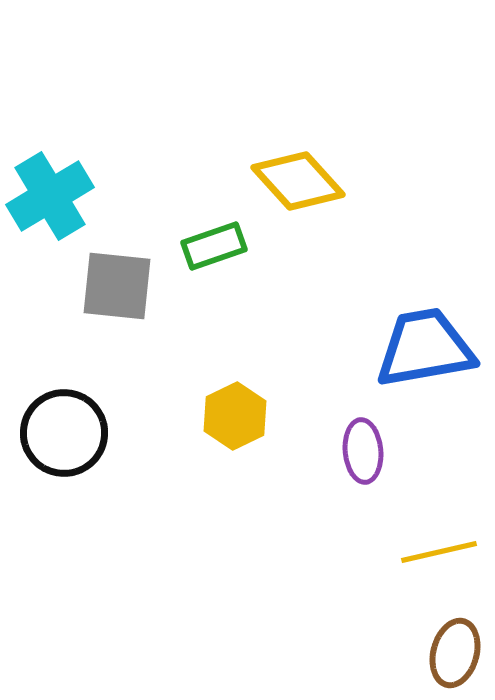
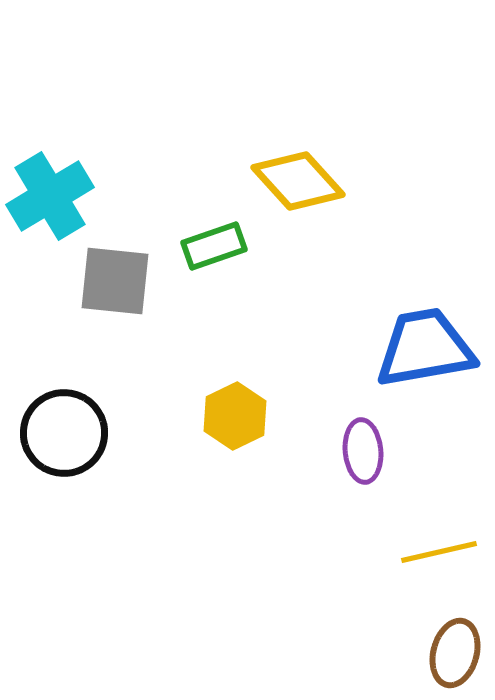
gray square: moved 2 px left, 5 px up
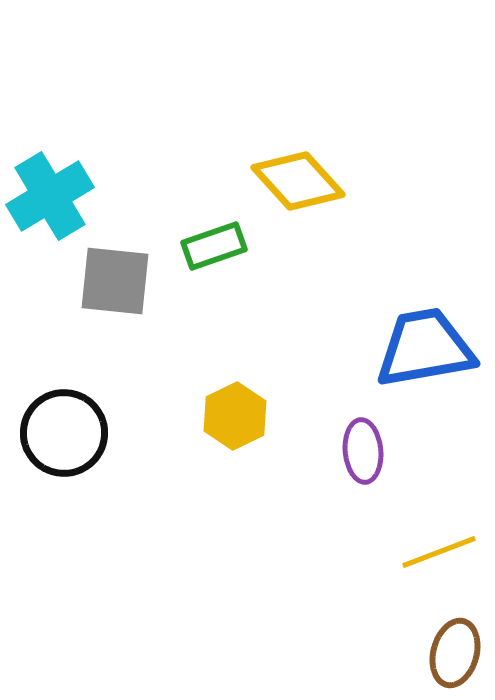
yellow line: rotated 8 degrees counterclockwise
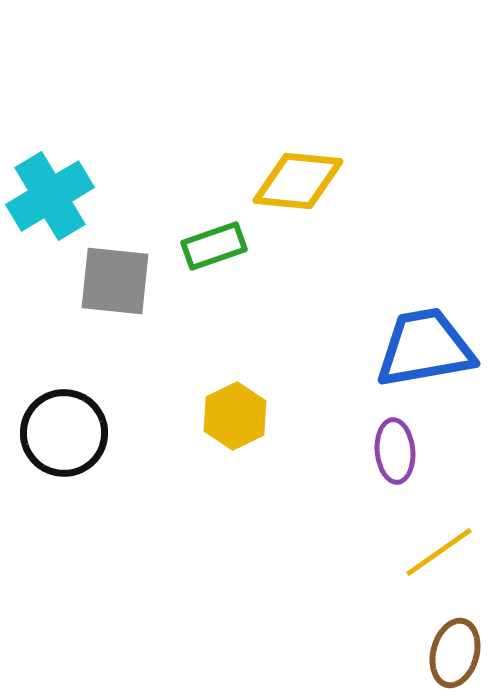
yellow diamond: rotated 42 degrees counterclockwise
purple ellipse: moved 32 px right
yellow line: rotated 14 degrees counterclockwise
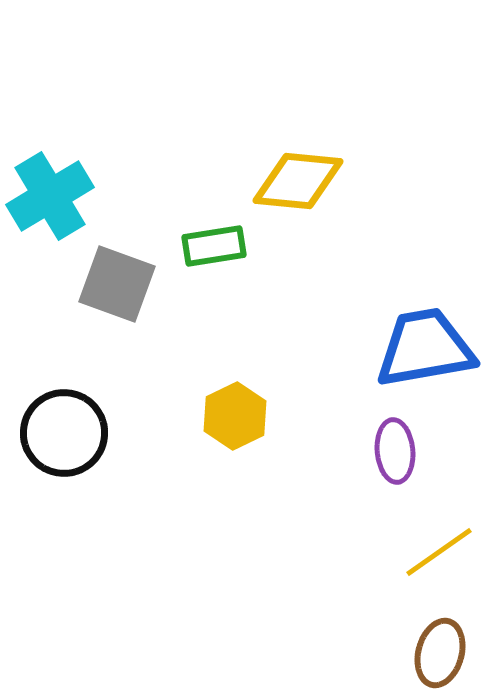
green rectangle: rotated 10 degrees clockwise
gray square: moved 2 px right, 3 px down; rotated 14 degrees clockwise
brown ellipse: moved 15 px left
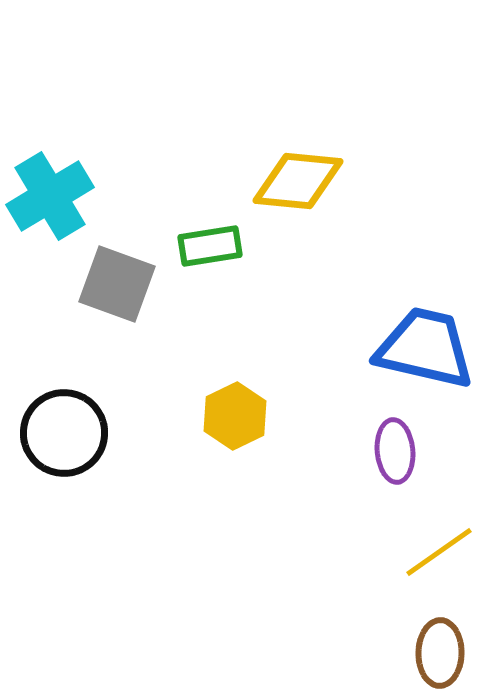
green rectangle: moved 4 px left
blue trapezoid: rotated 23 degrees clockwise
brown ellipse: rotated 14 degrees counterclockwise
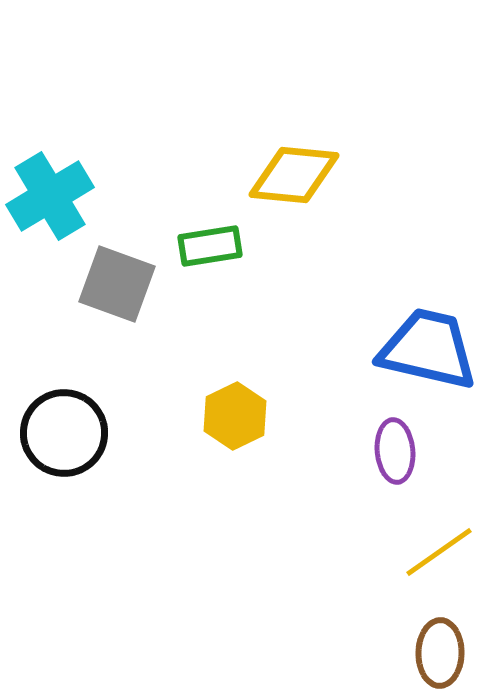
yellow diamond: moved 4 px left, 6 px up
blue trapezoid: moved 3 px right, 1 px down
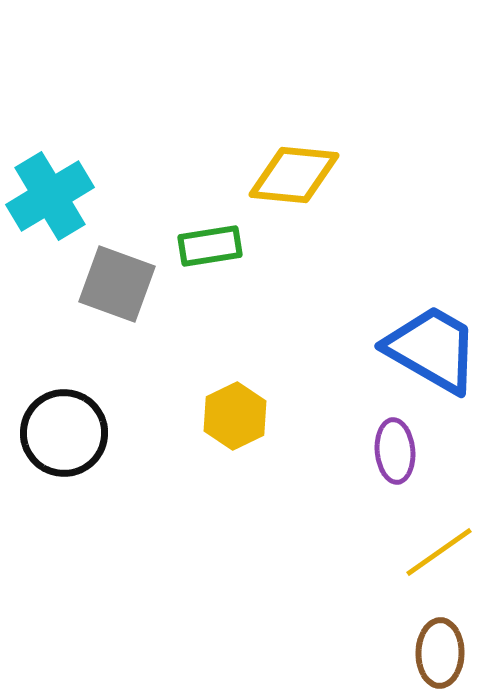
blue trapezoid: moved 4 px right; rotated 17 degrees clockwise
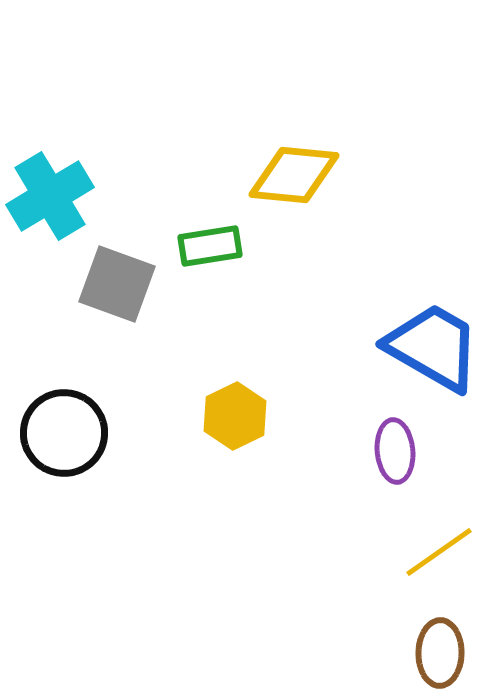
blue trapezoid: moved 1 px right, 2 px up
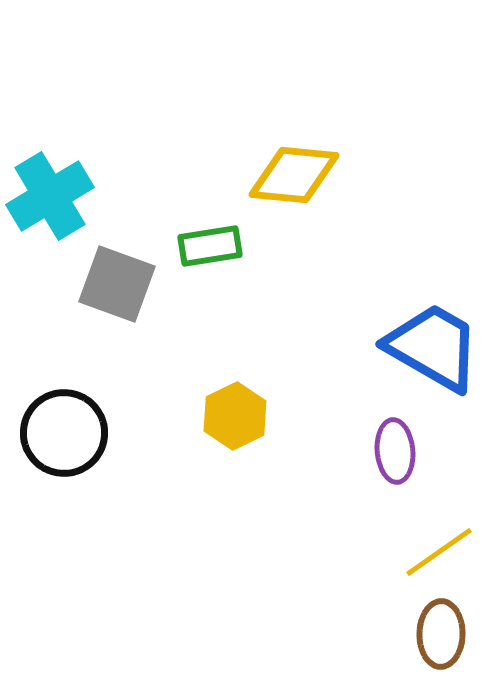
brown ellipse: moved 1 px right, 19 px up
